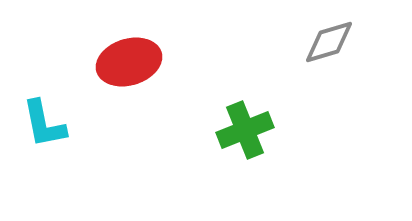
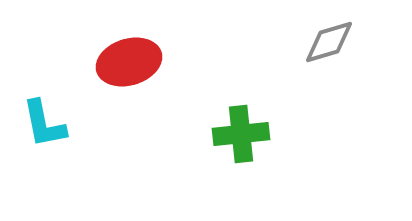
green cross: moved 4 px left, 4 px down; rotated 16 degrees clockwise
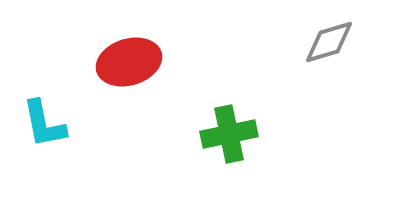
green cross: moved 12 px left; rotated 6 degrees counterclockwise
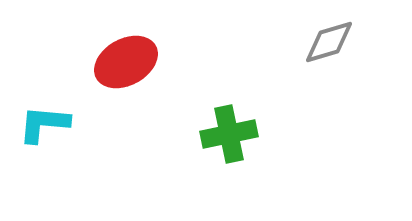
red ellipse: moved 3 px left; rotated 12 degrees counterclockwise
cyan L-shape: rotated 106 degrees clockwise
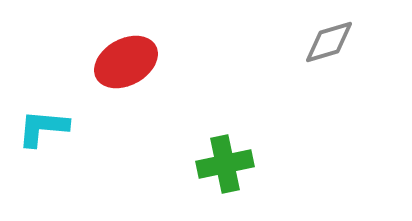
cyan L-shape: moved 1 px left, 4 px down
green cross: moved 4 px left, 30 px down
